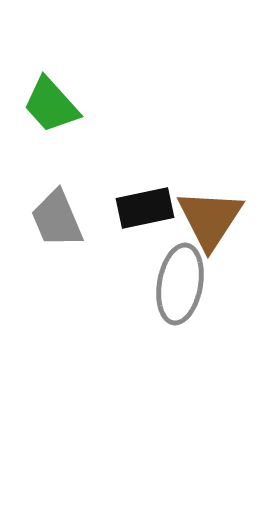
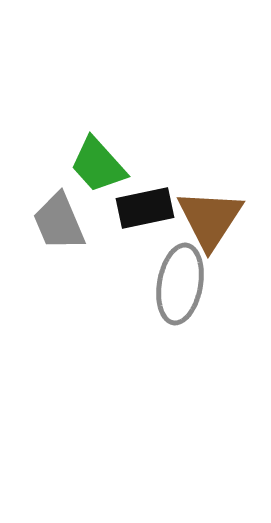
green trapezoid: moved 47 px right, 60 px down
gray trapezoid: moved 2 px right, 3 px down
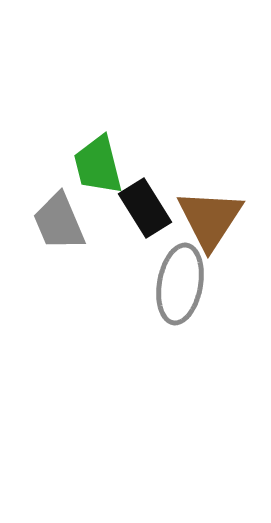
green trapezoid: rotated 28 degrees clockwise
black rectangle: rotated 70 degrees clockwise
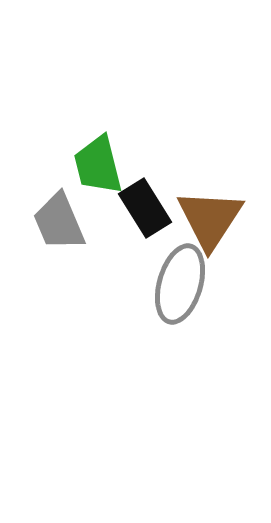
gray ellipse: rotated 6 degrees clockwise
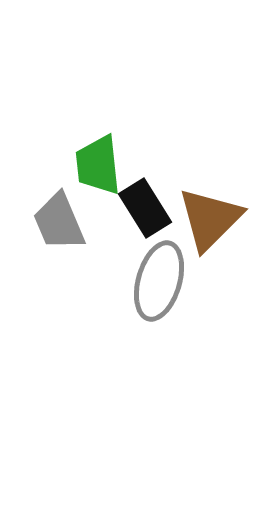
green trapezoid: rotated 8 degrees clockwise
brown triangle: rotated 12 degrees clockwise
gray ellipse: moved 21 px left, 3 px up
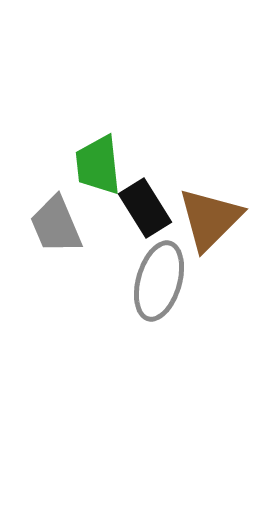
gray trapezoid: moved 3 px left, 3 px down
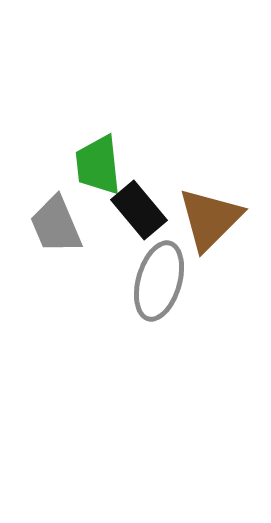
black rectangle: moved 6 px left, 2 px down; rotated 8 degrees counterclockwise
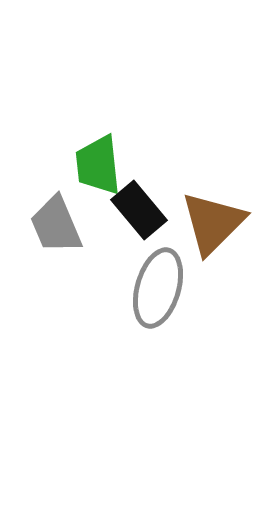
brown triangle: moved 3 px right, 4 px down
gray ellipse: moved 1 px left, 7 px down
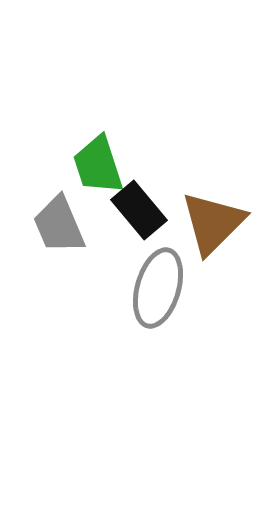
green trapezoid: rotated 12 degrees counterclockwise
gray trapezoid: moved 3 px right
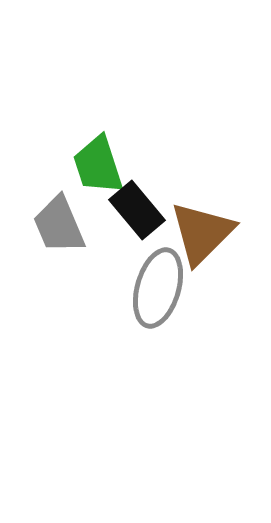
black rectangle: moved 2 px left
brown triangle: moved 11 px left, 10 px down
